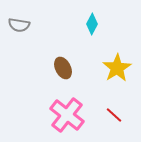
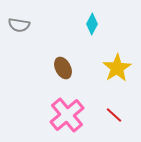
pink cross: rotated 12 degrees clockwise
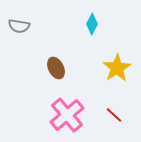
gray semicircle: moved 1 px down
brown ellipse: moved 7 px left
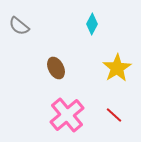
gray semicircle: rotated 30 degrees clockwise
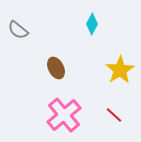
gray semicircle: moved 1 px left, 4 px down
yellow star: moved 3 px right, 2 px down
pink cross: moved 3 px left
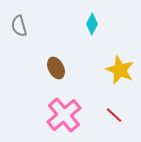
gray semicircle: moved 1 px right, 4 px up; rotated 35 degrees clockwise
yellow star: rotated 16 degrees counterclockwise
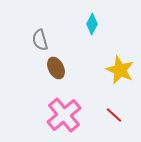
gray semicircle: moved 21 px right, 14 px down
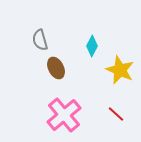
cyan diamond: moved 22 px down
red line: moved 2 px right, 1 px up
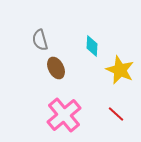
cyan diamond: rotated 25 degrees counterclockwise
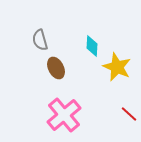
yellow star: moved 3 px left, 3 px up
red line: moved 13 px right
